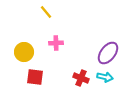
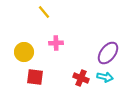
yellow line: moved 2 px left
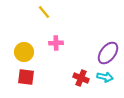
red square: moved 9 px left
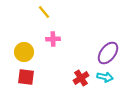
pink cross: moved 3 px left, 4 px up
red cross: rotated 35 degrees clockwise
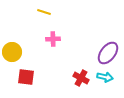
yellow line: rotated 32 degrees counterclockwise
yellow circle: moved 12 px left
red cross: rotated 28 degrees counterclockwise
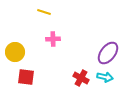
yellow circle: moved 3 px right
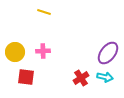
pink cross: moved 10 px left, 12 px down
red cross: rotated 28 degrees clockwise
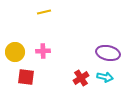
yellow line: rotated 32 degrees counterclockwise
purple ellipse: rotated 65 degrees clockwise
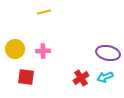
yellow circle: moved 3 px up
cyan arrow: rotated 147 degrees clockwise
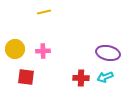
red cross: rotated 35 degrees clockwise
